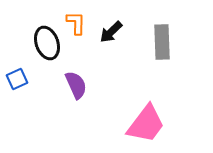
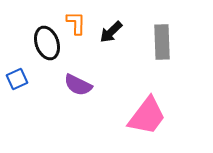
purple semicircle: moved 2 px right; rotated 140 degrees clockwise
pink trapezoid: moved 1 px right, 8 px up
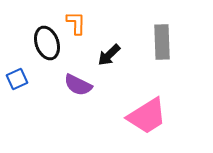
black arrow: moved 2 px left, 23 px down
pink trapezoid: rotated 21 degrees clockwise
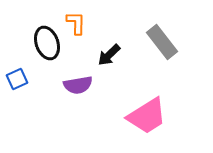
gray rectangle: rotated 36 degrees counterclockwise
purple semicircle: rotated 36 degrees counterclockwise
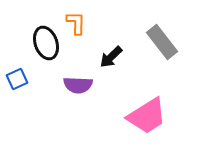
black ellipse: moved 1 px left
black arrow: moved 2 px right, 2 px down
purple semicircle: rotated 12 degrees clockwise
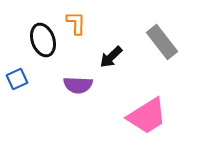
black ellipse: moved 3 px left, 3 px up
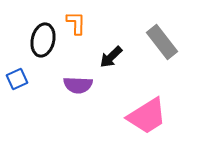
black ellipse: rotated 32 degrees clockwise
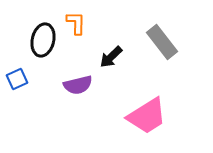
purple semicircle: rotated 16 degrees counterclockwise
